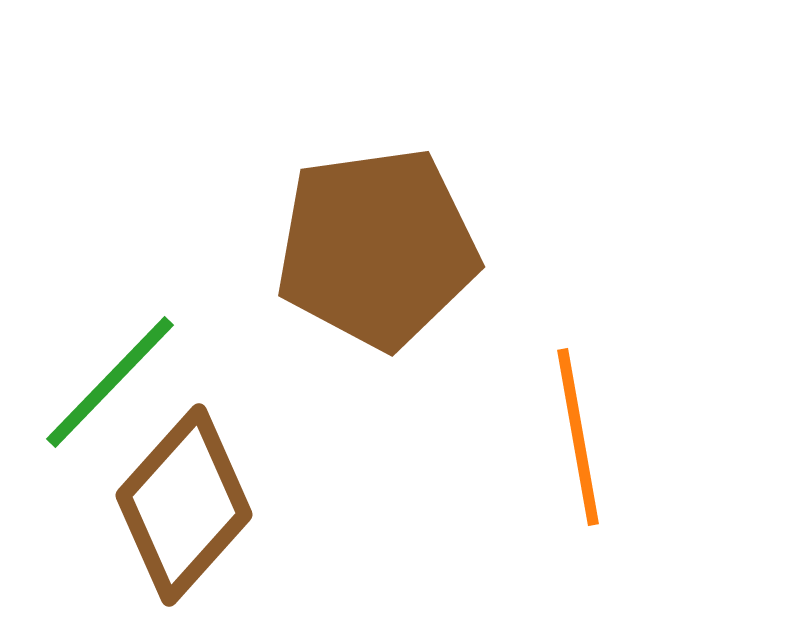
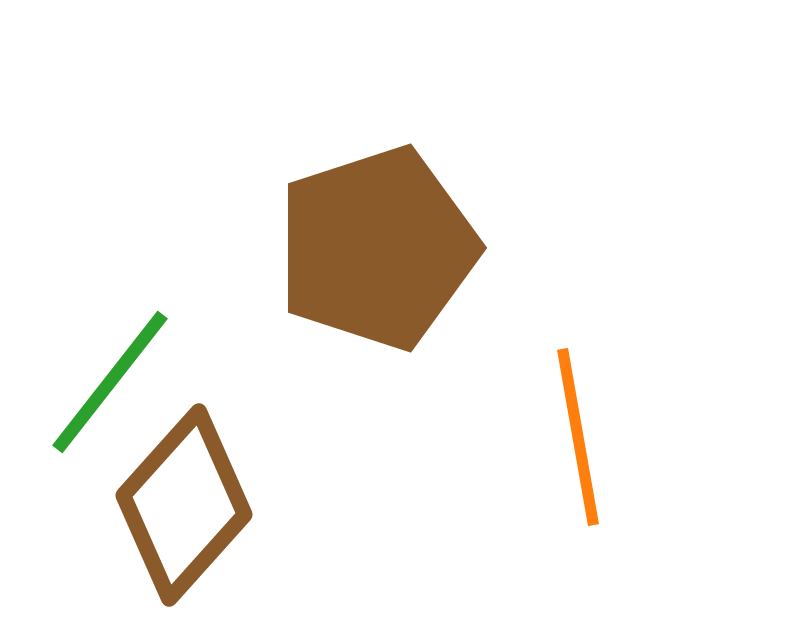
brown pentagon: rotated 10 degrees counterclockwise
green line: rotated 6 degrees counterclockwise
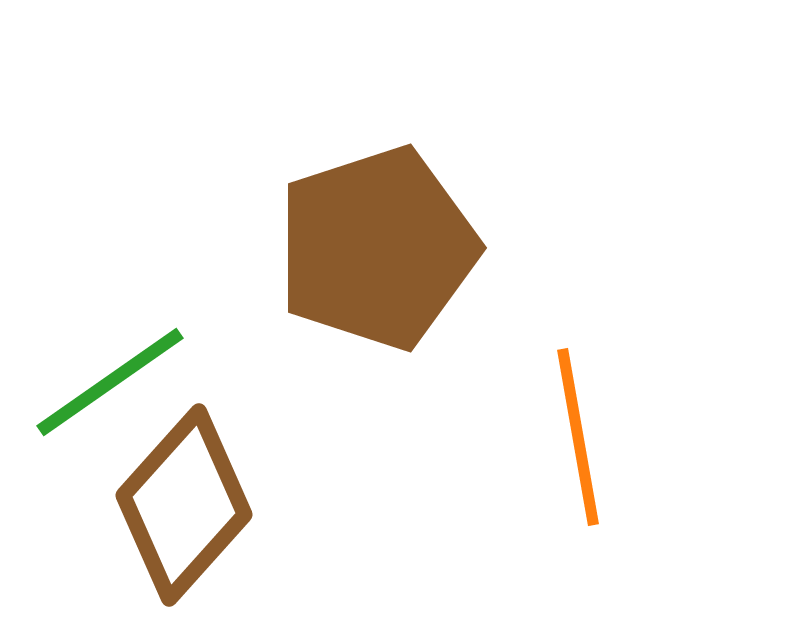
green line: rotated 17 degrees clockwise
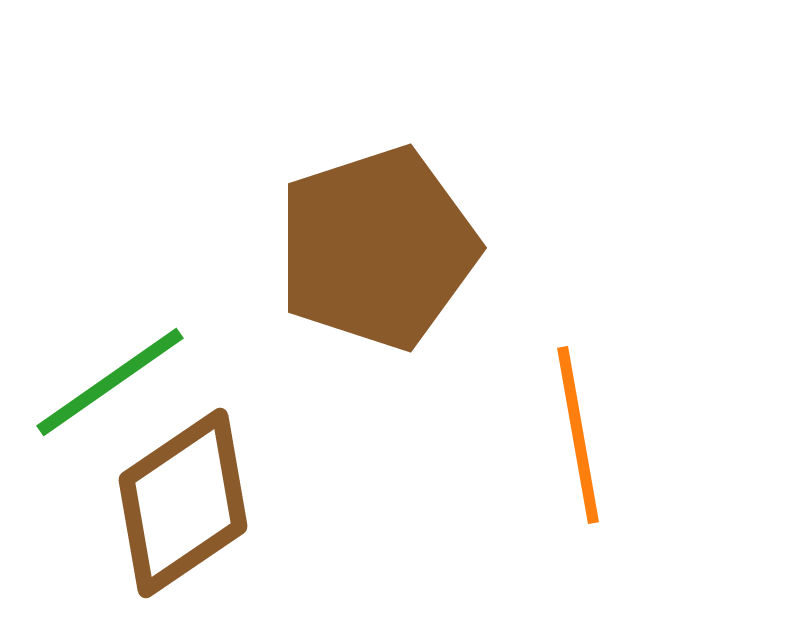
orange line: moved 2 px up
brown diamond: moved 1 px left, 2 px up; rotated 14 degrees clockwise
